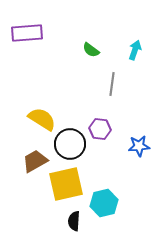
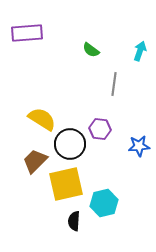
cyan arrow: moved 5 px right, 1 px down
gray line: moved 2 px right
brown trapezoid: rotated 16 degrees counterclockwise
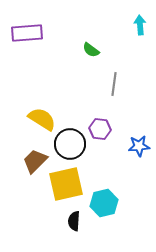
cyan arrow: moved 26 px up; rotated 24 degrees counterclockwise
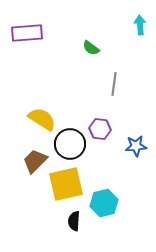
green semicircle: moved 2 px up
blue star: moved 3 px left
